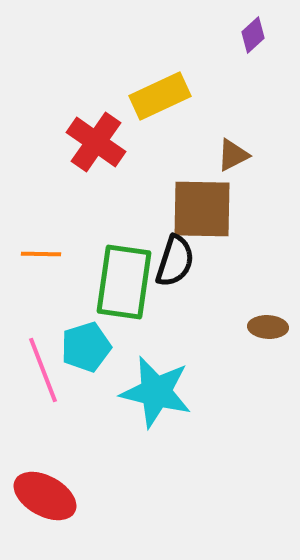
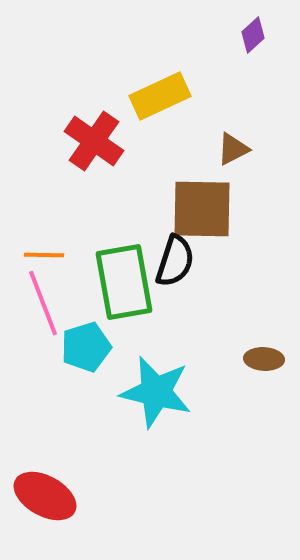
red cross: moved 2 px left, 1 px up
brown triangle: moved 6 px up
orange line: moved 3 px right, 1 px down
green rectangle: rotated 18 degrees counterclockwise
brown ellipse: moved 4 px left, 32 px down
pink line: moved 67 px up
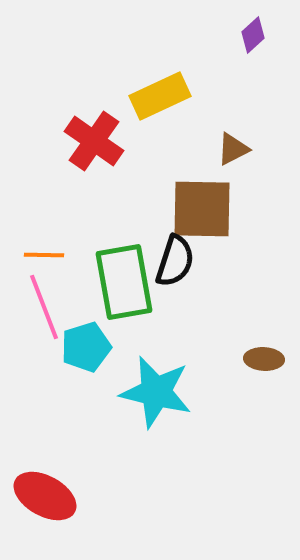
pink line: moved 1 px right, 4 px down
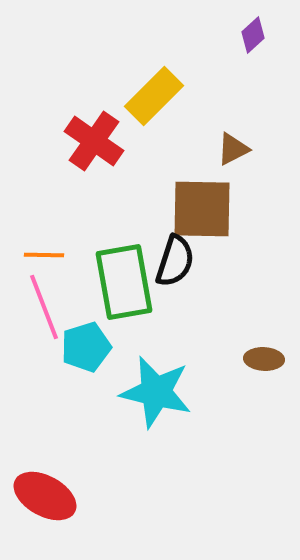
yellow rectangle: moved 6 px left; rotated 20 degrees counterclockwise
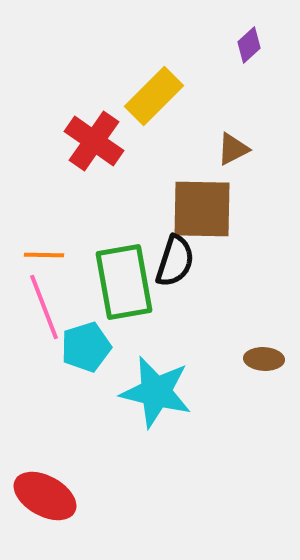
purple diamond: moved 4 px left, 10 px down
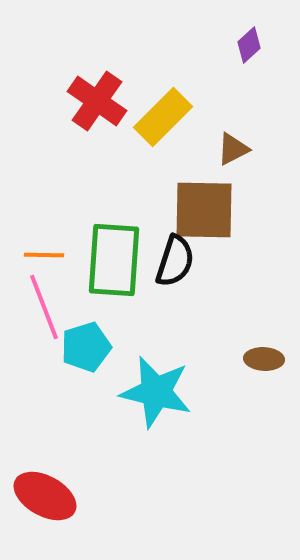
yellow rectangle: moved 9 px right, 21 px down
red cross: moved 3 px right, 40 px up
brown square: moved 2 px right, 1 px down
green rectangle: moved 10 px left, 22 px up; rotated 14 degrees clockwise
